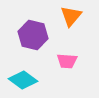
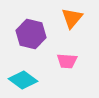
orange triangle: moved 1 px right, 2 px down
purple hexagon: moved 2 px left, 1 px up
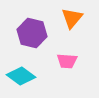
purple hexagon: moved 1 px right, 1 px up
cyan diamond: moved 2 px left, 4 px up
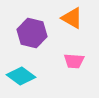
orange triangle: rotated 40 degrees counterclockwise
pink trapezoid: moved 7 px right
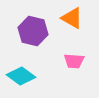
purple hexagon: moved 1 px right, 2 px up
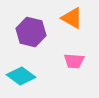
purple hexagon: moved 2 px left, 1 px down
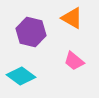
pink trapezoid: rotated 35 degrees clockwise
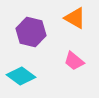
orange triangle: moved 3 px right
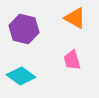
purple hexagon: moved 7 px left, 3 px up
pink trapezoid: moved 2 px left, 1 px up; rotated 35 degrees clockwise
